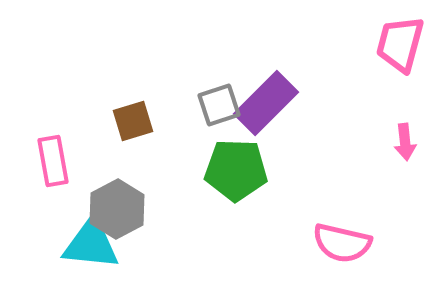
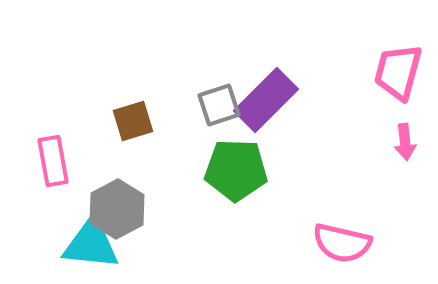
pink trapezoid: moved 2 px left, 28 px down
purple rectangle: moved 3 px up
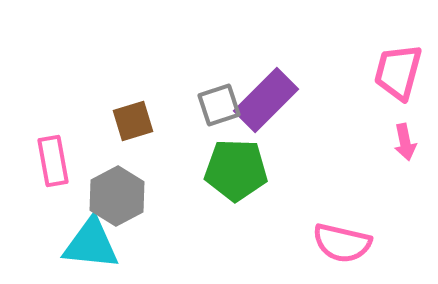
pink arrow: rotated 6 degrees counterclockwise
gray hexagon: moved 13 px up
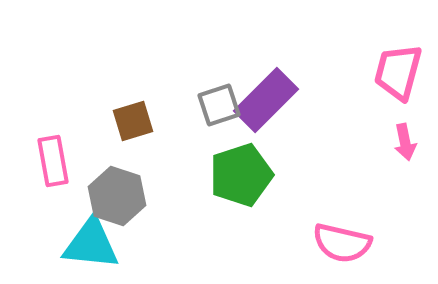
green pentagon: moved 5 px right, 5 px down; rotated 20 degrees counterclockwise
gray hexagon: rotated 14 degrees counterclockwise
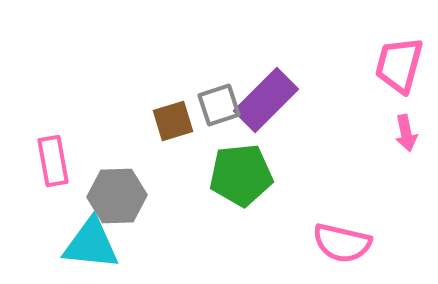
pink trapezoid: moved 1 px right, 7 px up
brown square: moved 40 px right
pink arrow: moved 1 px right, 9 px up
green pentagon: rotated 12 degrees clockwise
gray hexagon: rotated 20 degrees counterclockwise
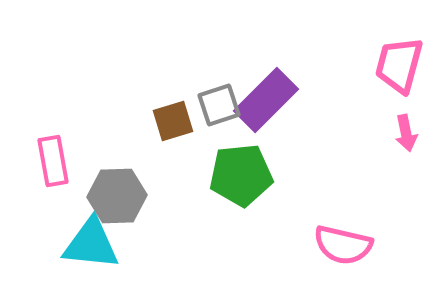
pink semicircle: moved 1 px right, 2 px down
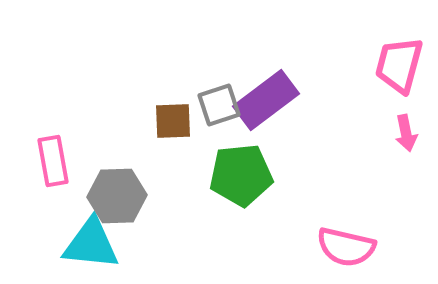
purple rectangle: rotated 8 degrees clockwise
brown square: rotated 15 degrees clockwise
pink semicircle: moved 3 px right, 2 px down
